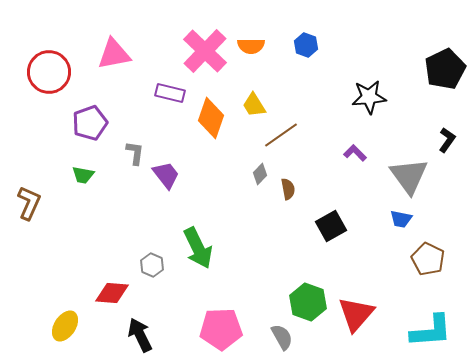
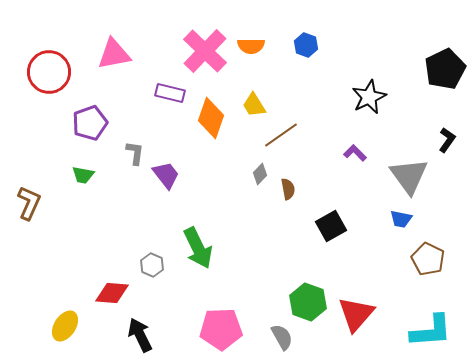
black star: rotated 20 degrees counterclockwise
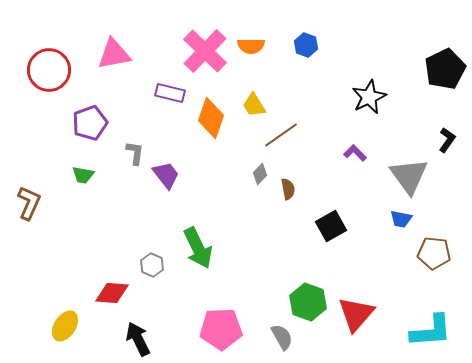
red circle: moved 2 px up
brown pentagon: moved 6 px right, 6 px up; rotated 20 degrees counterclockwise
black arrow: moved 2 px left, 4 px down
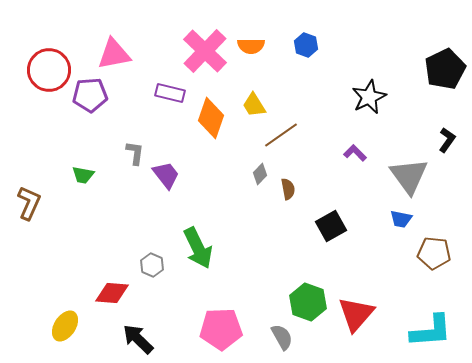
purple pentagon: moved 28 px up; rotated 16 degrees clockwise
black arrow: rotated 20 degrees counterclockwise
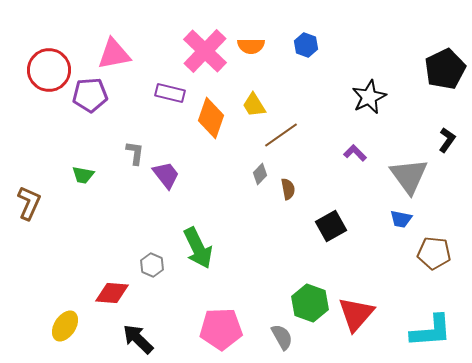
green hexagon: moved 2 px right, 1 px down
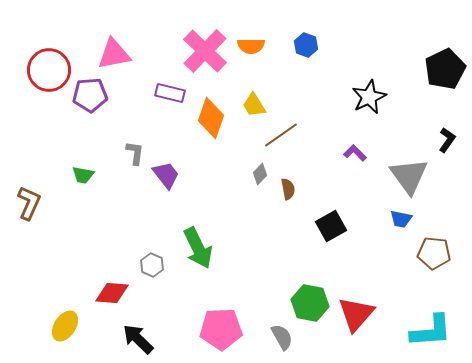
green hexagon: rotated 9 degrees counterclockwise
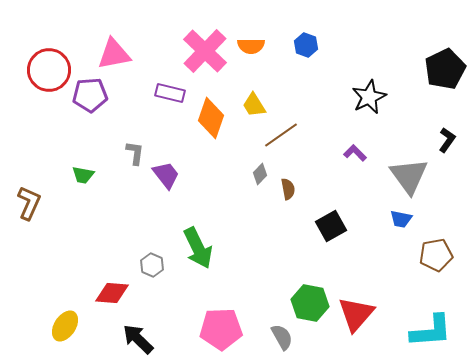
brown pentagon: moved 2 px right, 2 px down; rotated 16 degrees counterclockwise
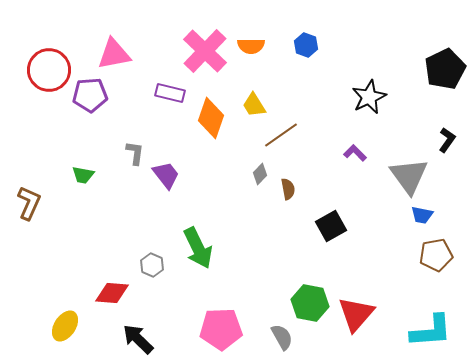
blue trapezoid: moved 21 px right, 4 px up
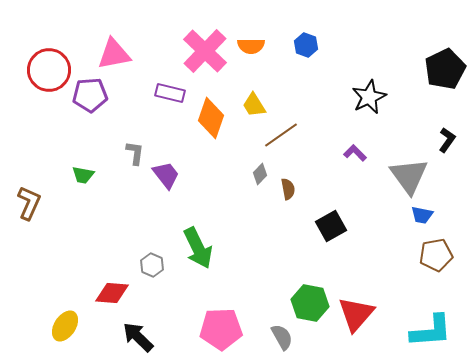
black arrow: moved 2 px up
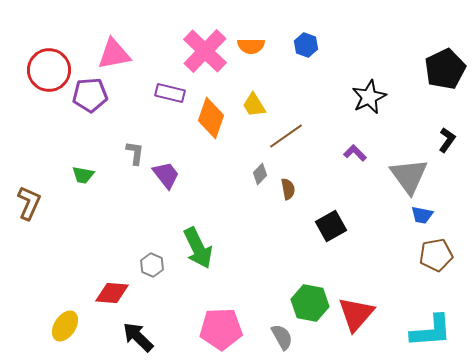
brown line: moved 5 px right, 1 px down
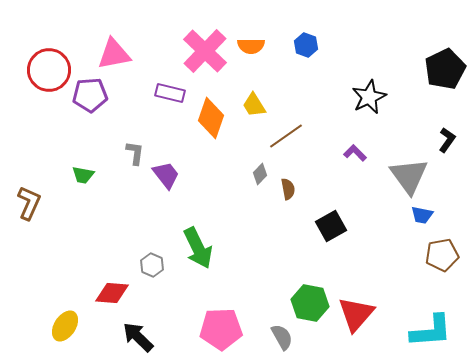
brown pentagon: moved 6 px right
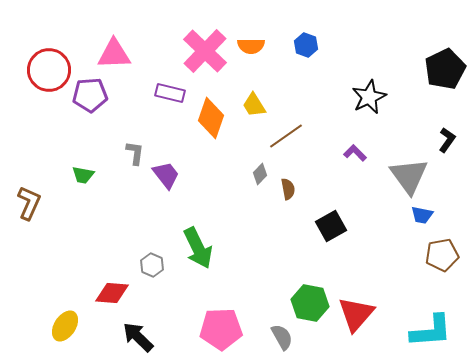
pink triangle: rotated 9 degrees clockwise
